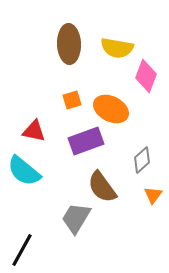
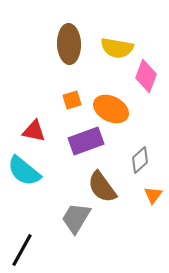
gray diamond: moved 2 px left
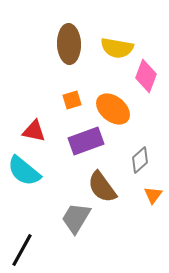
orange ellipse: moved 2 px right; rotated 12 degrees clockwise
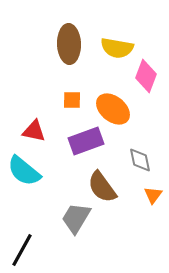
orange square: rotated 18 degrees clockwise
gray diamond: rotated 60 degrees counterclockwise
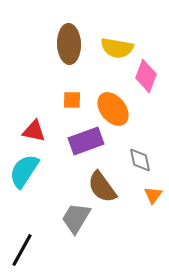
orange ellipse: rotated 12 degrees clockwise
cyan semicircle: rotated 84 degrees clockwise
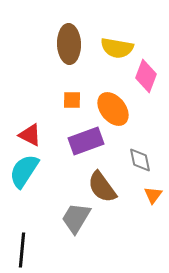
red triangle: moved 4 px left, 4 px down; rotated 15 degrees clockwise
black line: rotated 24 degrees counterclockwise
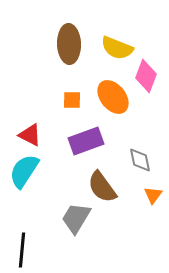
yellow semicircle: rotated 12 degrees clockwise
orange ellipse: moved 12 px up
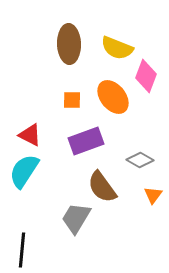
gray diamond: rotated 48 degrees counterclockwise
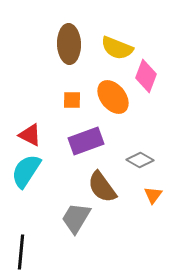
cyan semicircle: moved 2 px right
black line: moved 1 px left, 2 px down
